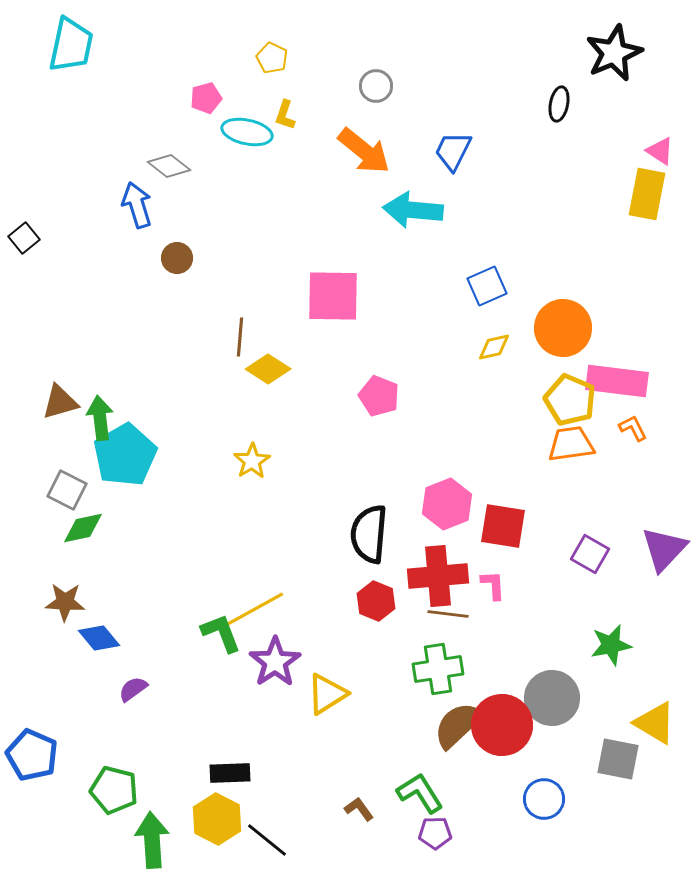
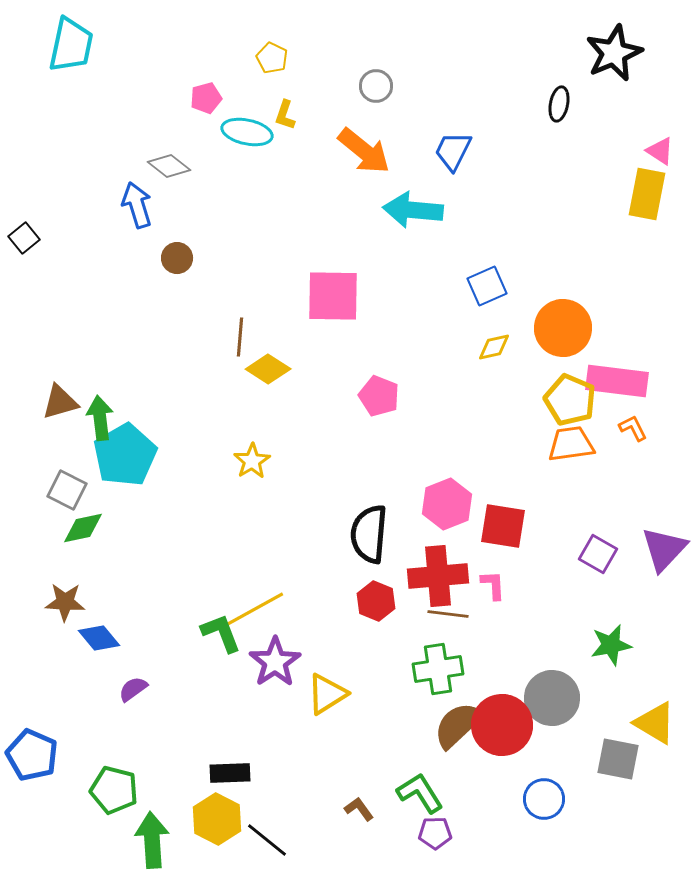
purple square at (590, 554): moved 8 px right
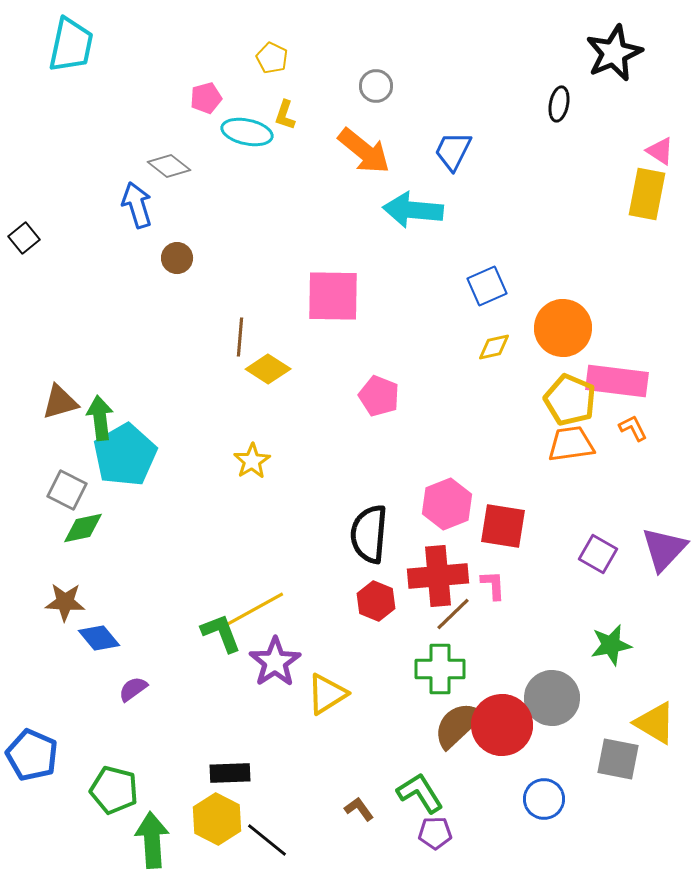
brown line at (448, 614): moved 5 px right; rotated 51 degrees counterclockwise
green cross at (438, 669): moved 2 px right; rotated 9 degrees clockwise
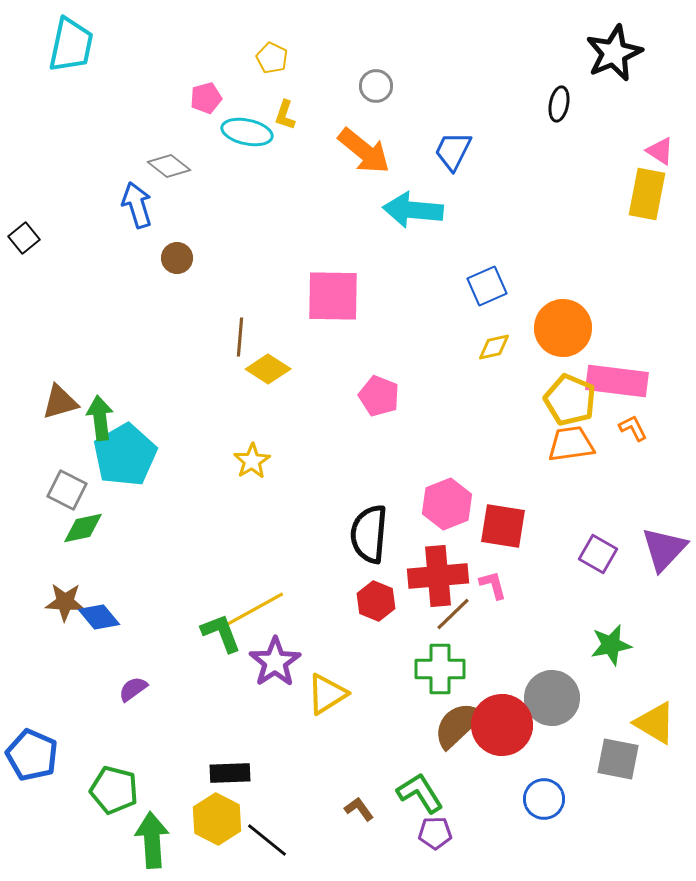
pink L-shape at (493, 585): rotated 12 degrees counterclockwise
blue diamond at (99, 638): moved 21 px up
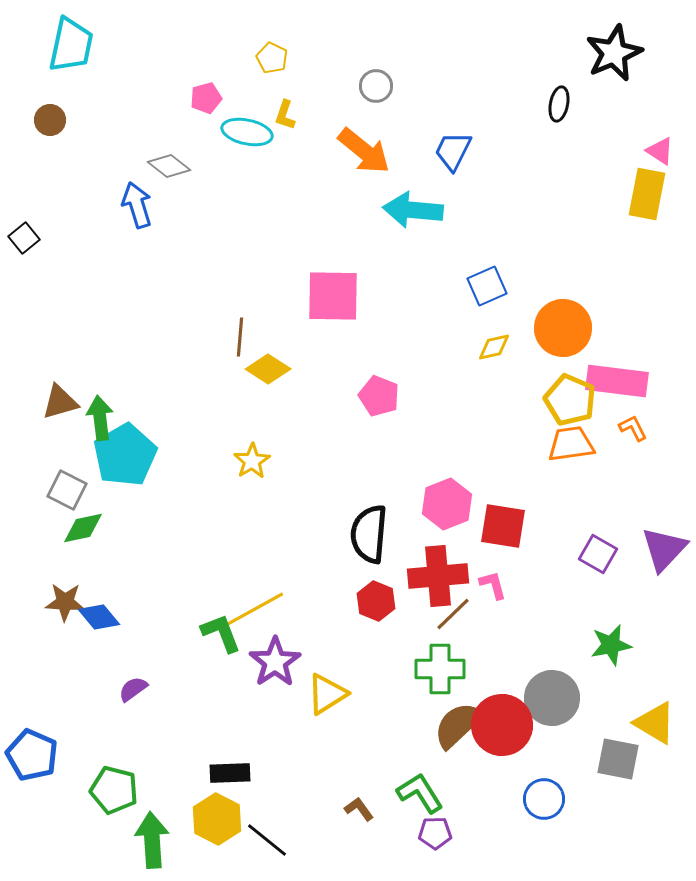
brown circle at (177, 258): moved 127 px left, 138 px up
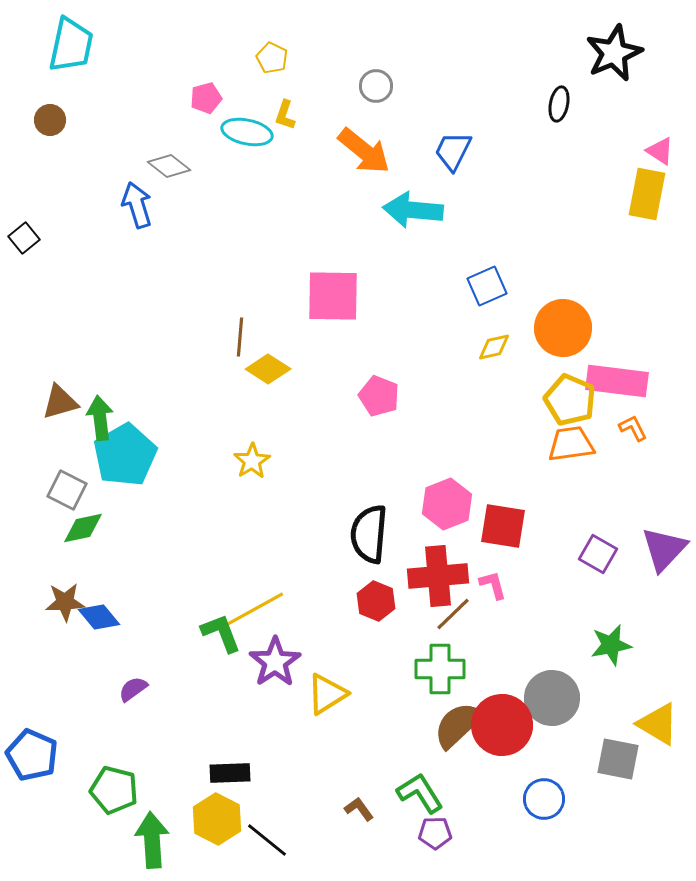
brown star at (65, 602): rotated 6 degrees counterclockwise
yellow triangle at (655, 723): moved 3 px right, 1 px down
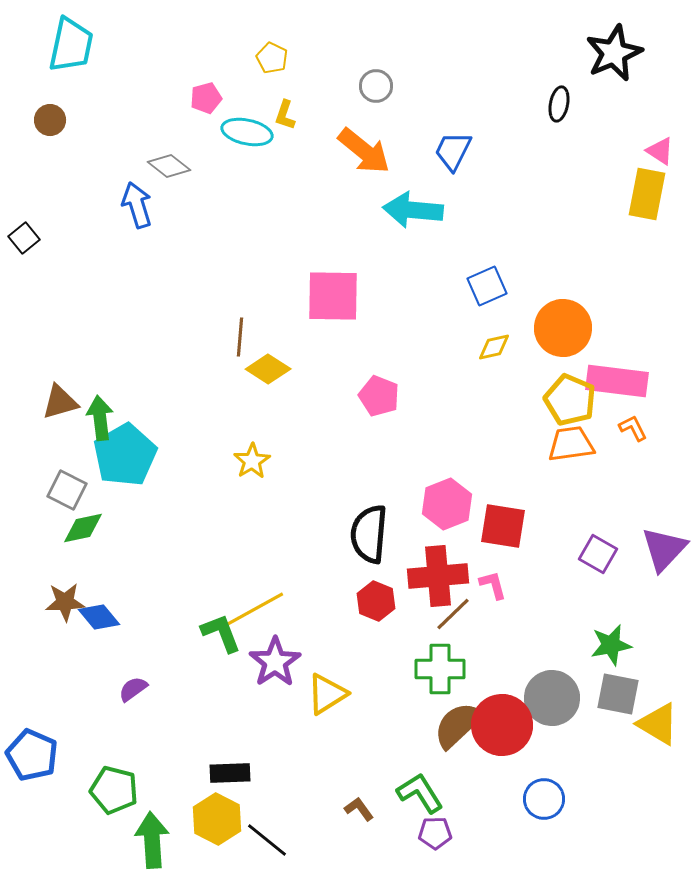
gray square at (618, 759): moved 65 px up
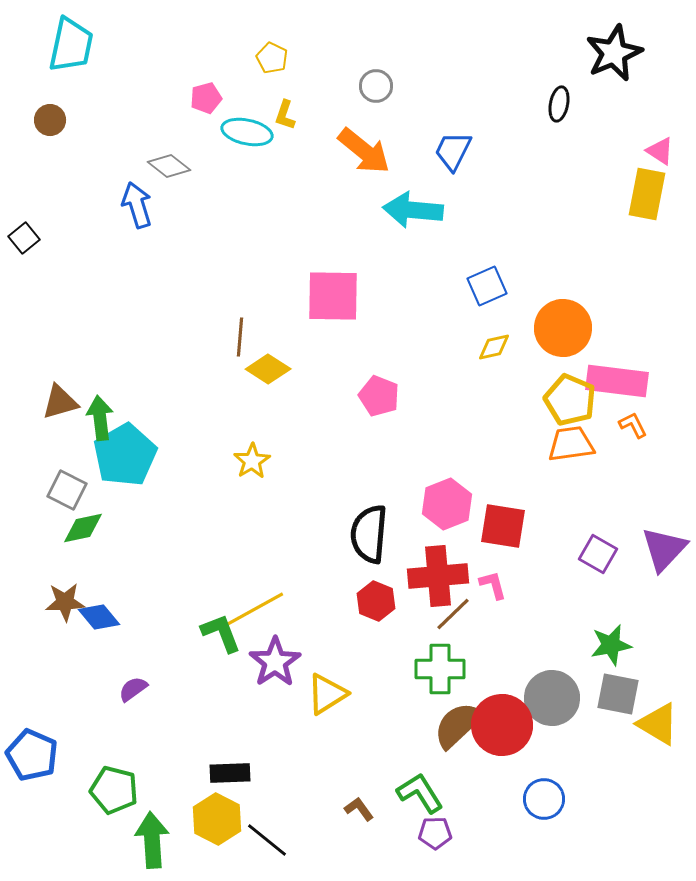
orange L-shape at (633, 428): moved 3 px up
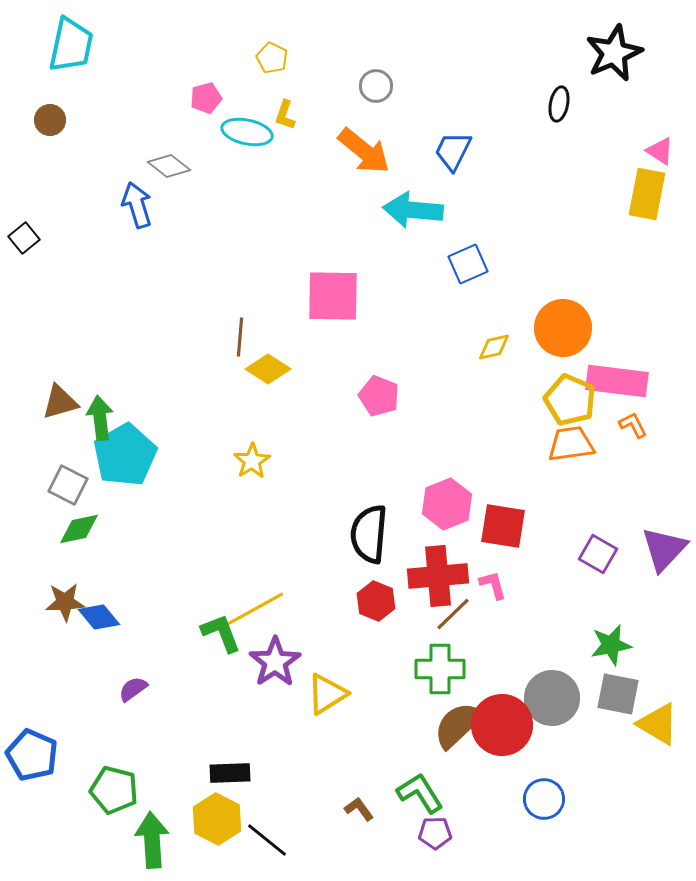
blue square at (487, 286): moved 19 px left, 22 px up
gray square at (67, 490): moved 1 px right, 5 px up
green diamond at (83, 528): moved 4 px left, 1 px down
